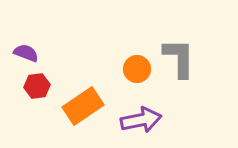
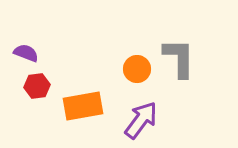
orange rectangle: rotated 24 degrees clockwise
purple arrow: rotated 42 degrees counterclockwise
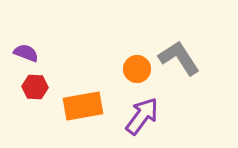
gray L-shape: rotated 33 degrees counterclockwise
red hexagon: moved 2 px left, 1 px down; rotated 10 degrees clockwise
purple arrow: moved 1 px right, 4 px up
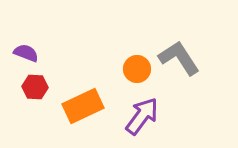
orange rectangle: rotated 15 degrees counterclockwise
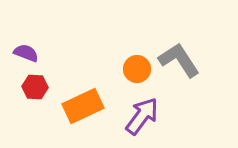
gray L-shape: moved 2 px down
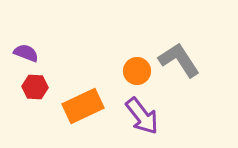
orange circle: moved 2 px down
purple arrow: rotated 105 degrees clockwise
